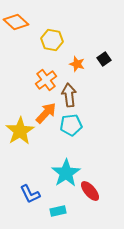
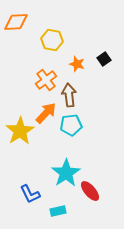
orange diamond: rotated 45 degrees counterclockwise
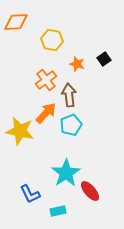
cyan pentagon: rotated 15 degrees counterclockwise
yellow star: rotated 28 degrees counterclockwise
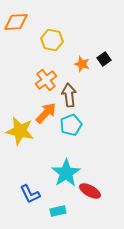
orange star: moved 5 px right
red ellipse: rotated 20 degrees counterclockwise
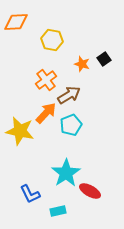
brown arrow: rotated 65 degrees clockwise
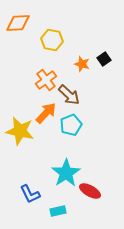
orange diamond: moved 2 px right, 1 px down
brown arrow: rotated 75 degrees clockwise
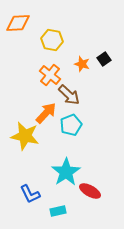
orange cross: moved 4 px right, 5 px up; rotated 15 degrees counterclockwise
yellow star: moved 5 px right, 5 px down
cyan star: moved 1 px up
